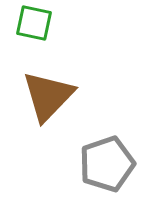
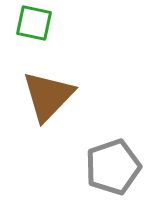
gray pentagon: moved 6 px right, 3 px down
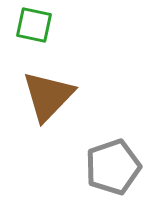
green square: moved 2 px down
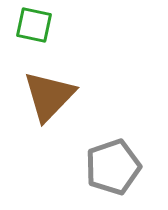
brown triangle: moved 1 px right
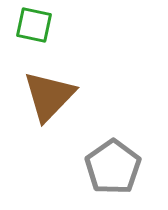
gray pentagon: rotated 16 degrees counterclockwise
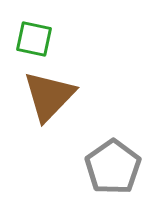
green square: moved 14 px down
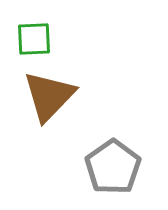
green square: rotated 15 degrees counterclockwise
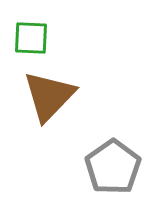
green square: moved 3 px left, 1 px up; rotated 6 degrees clockwise
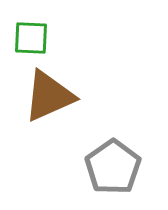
brown triangle: rotated 22 degrees clockwise
